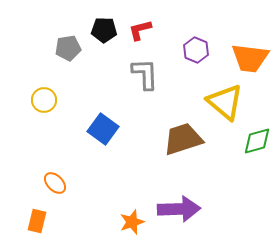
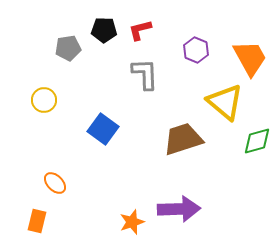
orange trapezoid: rotated 126 degrees counterclockwise
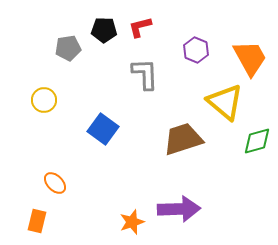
red L-shape: moved 3 px up
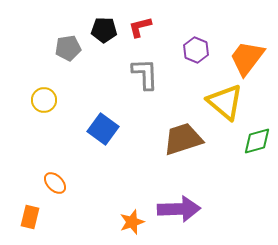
orange trapezoid: moved 3 px left; rotated 114 degrees counterclockwise
orange rectangle: moved 7 px left, 4 px up
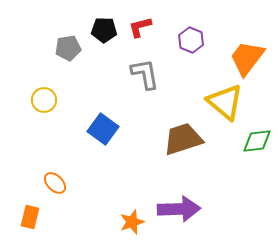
purple hexagon: moved 5 px left, 10 px up
gray L-shape: rotated 8 degrees counterclockwise
green diamond: rotated 8 degrees clockwise
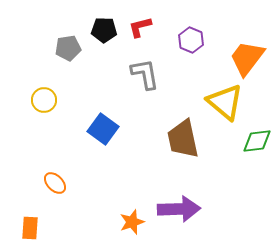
brown trapezoid: rotated 84 degrees counterclockwise
orange rectangle: moved 11 px down; rotated 10 degrees counterclockwise
